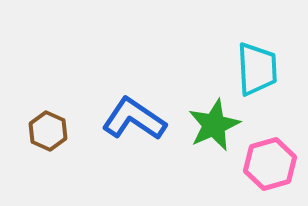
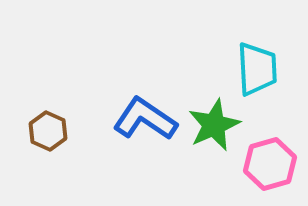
blue L-shape: moved 11 px right
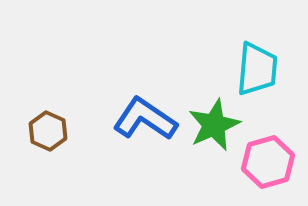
cyan trapezoid: rotated 8 degrees clockwise
pink hexagon: moved 2 px left, 2 px up
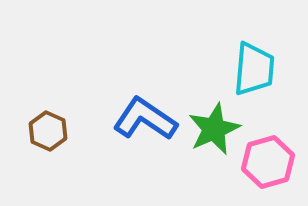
cyan trapezoid: moved 3 px left
green star: moved 4 px down
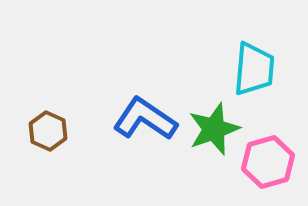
green star: rotated 4 degrees clockwise
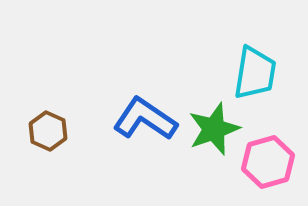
cyan trapezoid: moved 1 px right, 4 px down; rotated 4 degrees clockwise
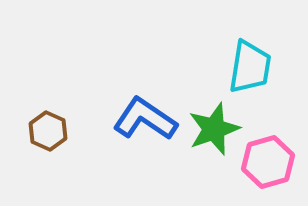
cyan trapezoid: moved 5 px left, 6 px up
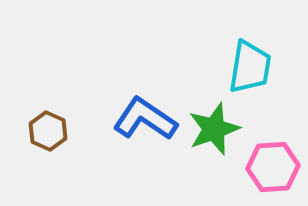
pink hexagon: moved 5 px right, 5 px down; rotated 12 degrees clockwise
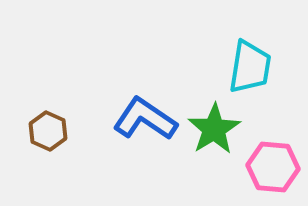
green star: rotated 12 degrees counterclockwise
pink hexagon: rotated 9 degrees clockwise
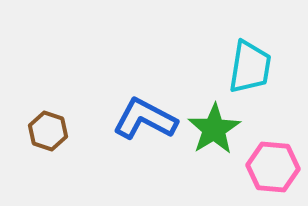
blue L-shape: rotated 6 degrees counterclockwise
brown hexagon: rotated 6 degrees counterclockwise
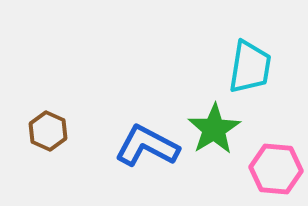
blue L-shape: moved 2 px right, 27 px down
brown hexagon: rotated 6 degrees clockwise
pink hexagon: moved 3 px right, 2 px down
